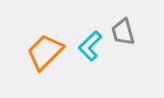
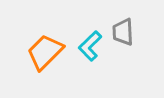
gray trapezoid: rotated 12 degrees clockwise
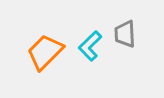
gray trapezoid: moved 2 px right, 2 px down
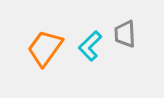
orange trapezoid: moved 4 px up; rotated 9 degrees counterclockwise
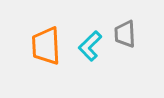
orange trapezoid: moved 1 px right, 2 px up; rotated 39 degrees counterclockwise
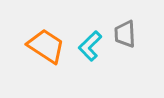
orange trapezoid: rotated 126 degrees clockwise
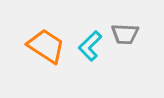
gray trapezoid: rotated 84 degrees counterclockwise
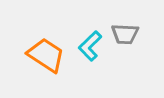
orange trapezoid: moved 9 px down
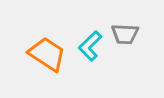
orange trapezoid: moved 1 px right, 1 px up
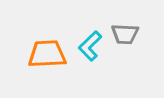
orange trapezoid: rotated 36 degrees counterclockwise
